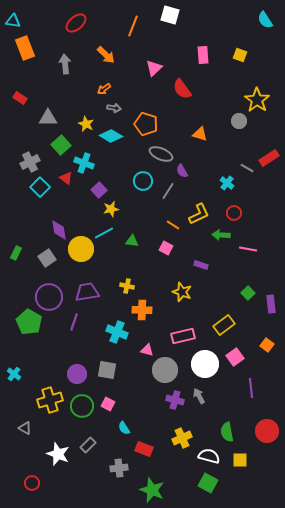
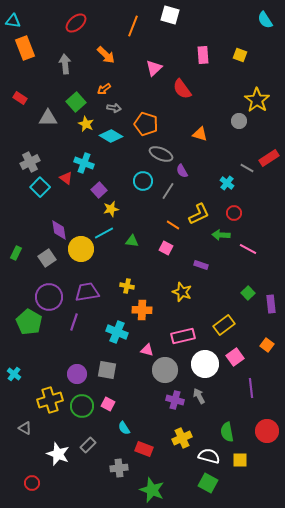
green square at (61, 145): moved 15 px right, 43 px up
pink line at (248, 249): rotated 18 degrees clockwise
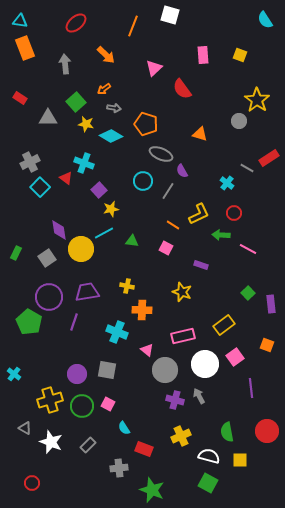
cyan triangle at (13, 21): moved 7 px right
yellow star at (86, 124): rotated 14 degrees counterclockwise
orange square at (267, 345): rotated 16 degrees counterclockwise
pink triangle at (147, 350): rotated 24 degrees clockwise
yellow cross at (182, 438): moved 1 px left, 2 px up
white star at (58, 454): moved 7 px left, 12 px up
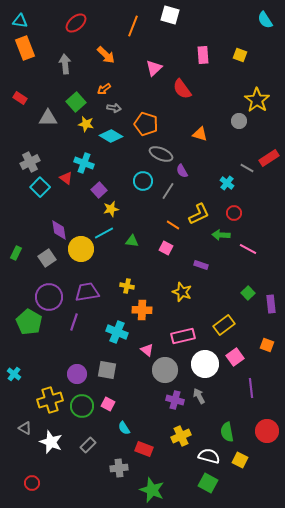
yellow square at (240, 460): rotated 28 degrees clockwise
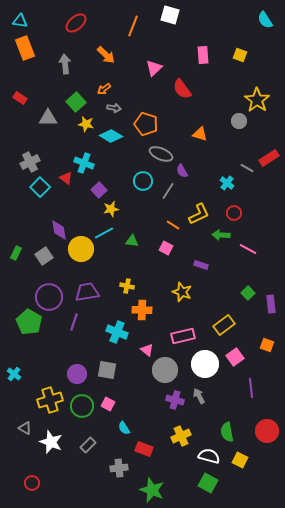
gray square at (47, 258): moved 3 px left, 2 px up
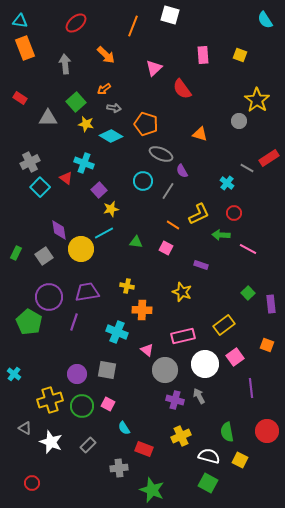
green triangle at (132, 241): moved 4 px right, 1 px down
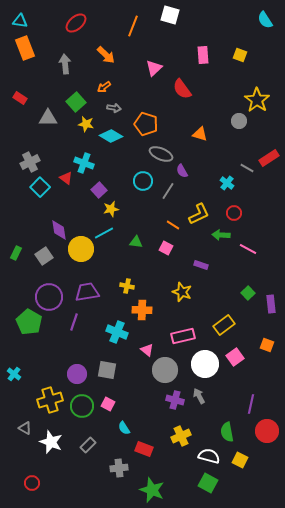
orange arrow at (104, 89): moved 2 px up
purple line at (251, 388): moved 16 px down; rotated 18 degrees clockwise
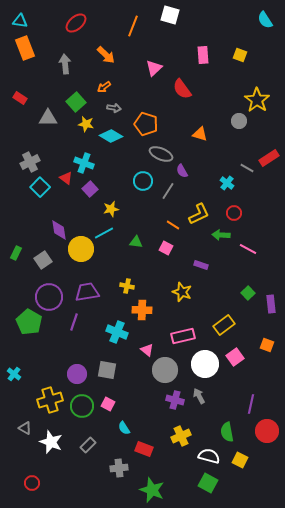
purple square at (99, 190): moved 9 px left, 1 px up
gray square at (44, 256): moved 1 px left, 4 px down
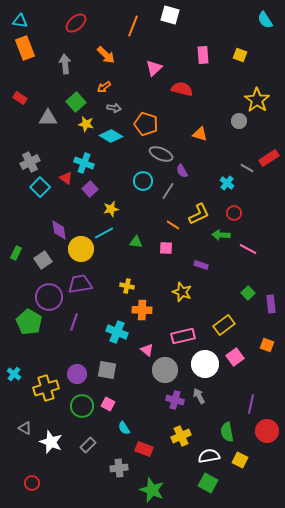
red semicircle at (182, 89): rotated 140 degrees clockwise
pink square at (166, 248): rotated 24 degrees counterclockwise
purple trapezoid at (87, 292): moved 7 px left, 8 px up
yellow cross at (50, 400): moved 4 px left, 12 px up
white semicircle at (209, 456): rotated 25 degrees counterclockwise
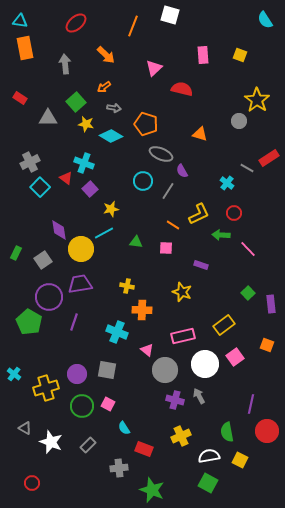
orange rectangle at (25, 48): rotated 10 degrees clockwise
pink line at (248, 249): rotated 18 degrees clockwise
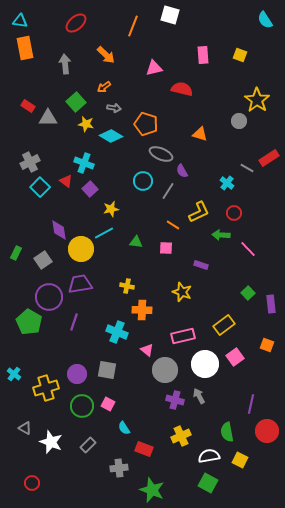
pink triangle at (154, 68): rotated 30 degrees clockwise
red rectangle at (20, 98): moved 8 px right, 8 px down
red triangle at (66, 178): moved 3 px down
yellow L-shape at (199, 214): moved 2 px up
